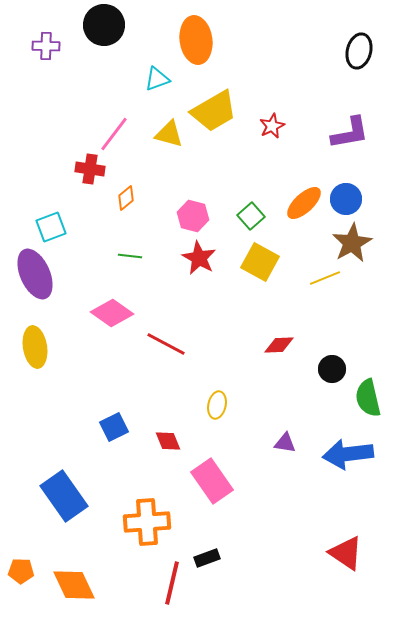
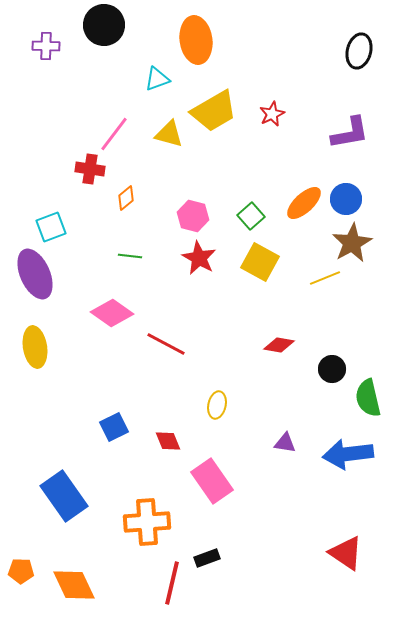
red star at (272, 126): moved 12 px up
red diamond at (279, 345): rotated 12 degrees clockwise
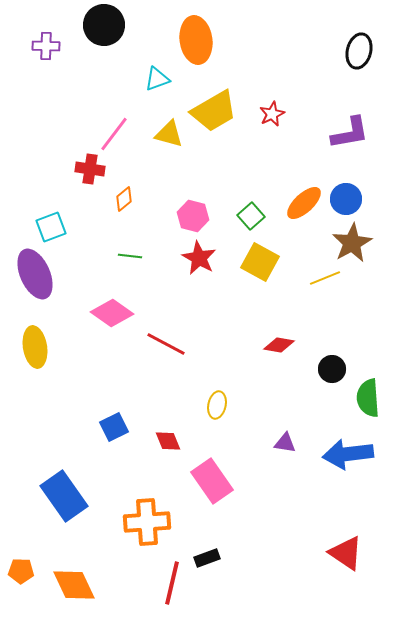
orange diamond at (126, 198): moved 2 px left, 1 px down
green semicircle at (368, 398): rotated 9 degrees clockwise
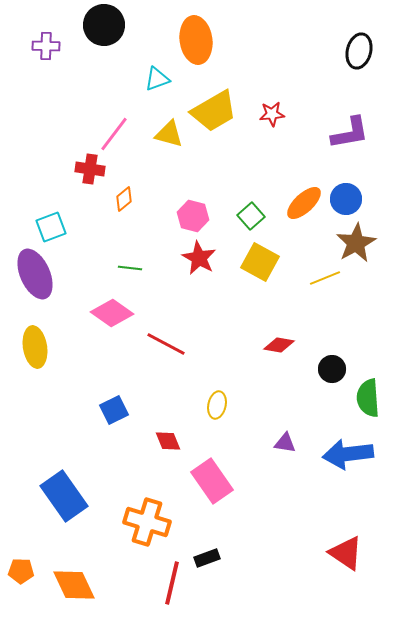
red star at (272, 114): rotated 20 degrees clockwise
brown star at (352, 243): moved 4 px right
green line at (130, 256): moved 12 px down
blue square at (114, 427): moved 17 px up
orange cross at (147, 522): rotated 21 degrees clockwise
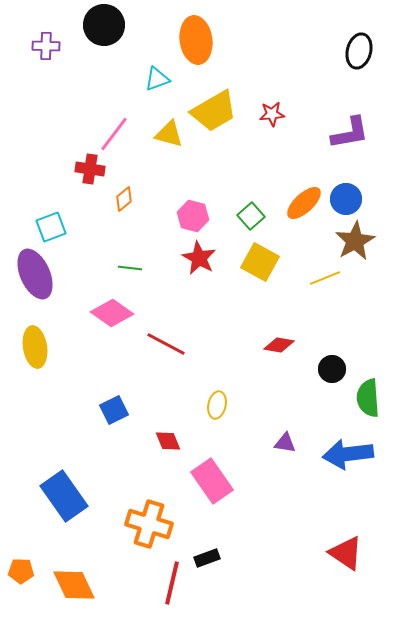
brown star at (356, 243): moved 1 px left, 2 px up
orange cross at (147, 522): moved 2 px right, 2 px down
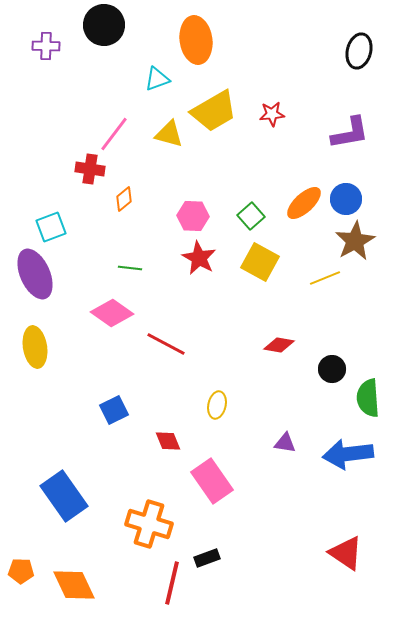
pink hexagon at (193, 216): rotated 12 degrees counterclockwise
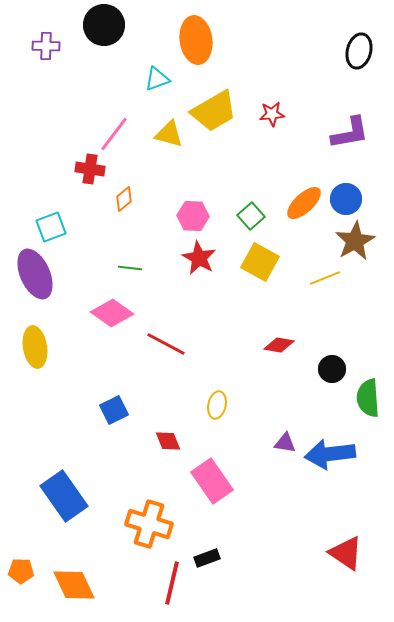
blue arrow at (348, 454): moved 18 px left
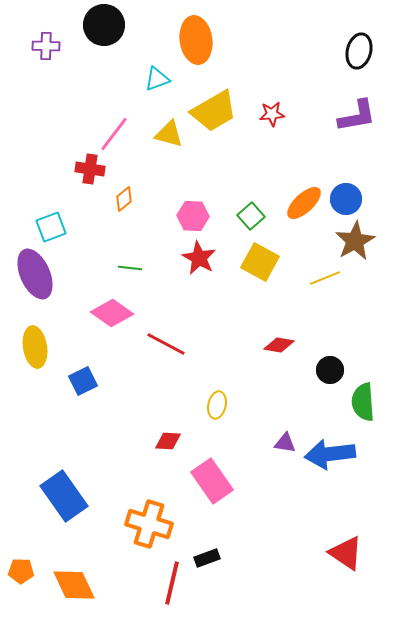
purple L-shape at (350, 133): moved 7 px right, 17 px up
black circle at (332, 369): moved 2 px left, 1 px down
green semicircle at (368, 398): moved 5 px left, 4 px down
blue square at (114, 410): moved 31 px left, 29 px up
red diamond at (168, 441): rotated 64 degrees counterclockwise
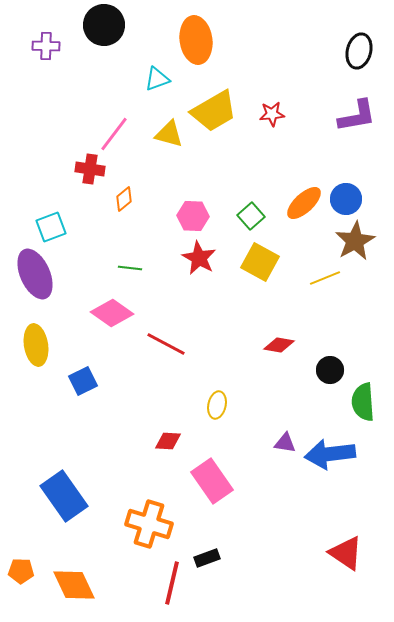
yellow ellipse at (35, 347): moved 1 px right, 2 px up
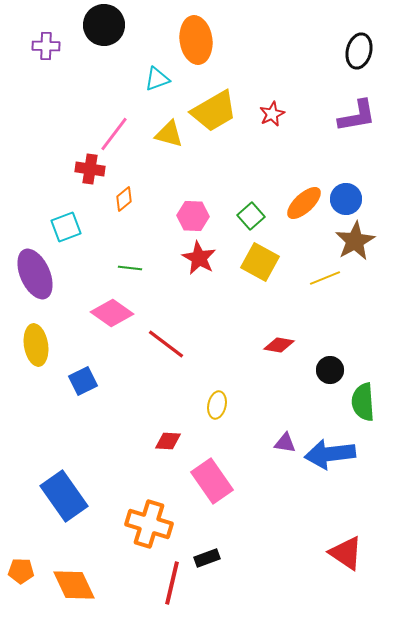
red star at (272, 114): rotated 20 degrees counterclockwise
cyan square at (51, 227): moved 15 px right
red line at (166, 344): rotated 9 degrees clockwise
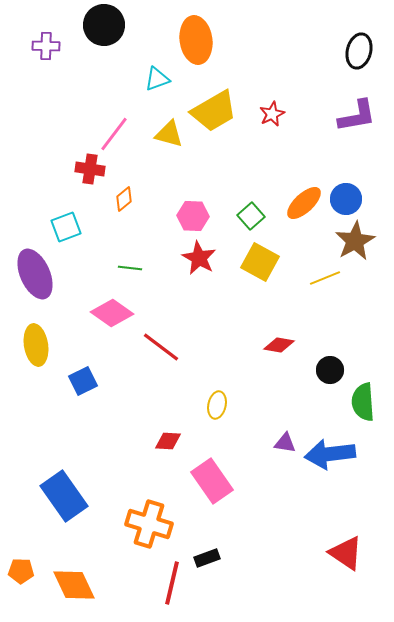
red line at (166, 344): moved 5 px left, 3 px down
